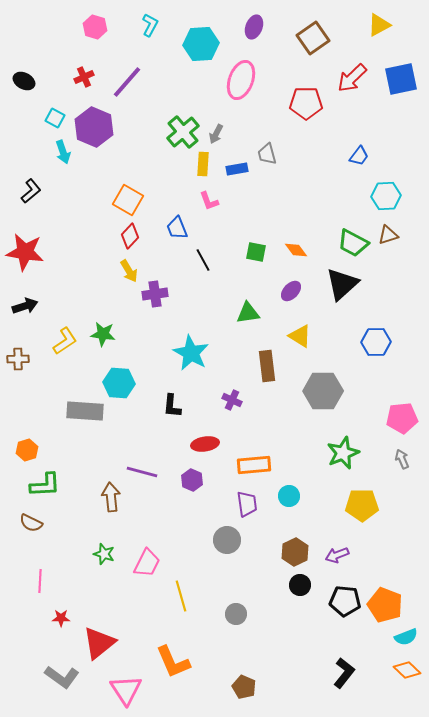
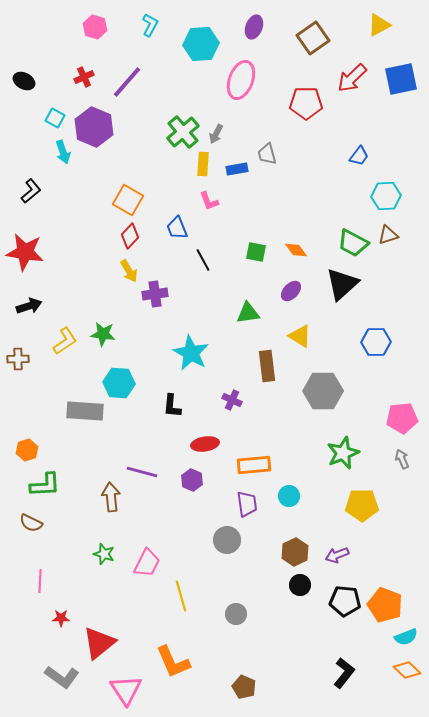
black arrow at (25, 306): moved 4 px right
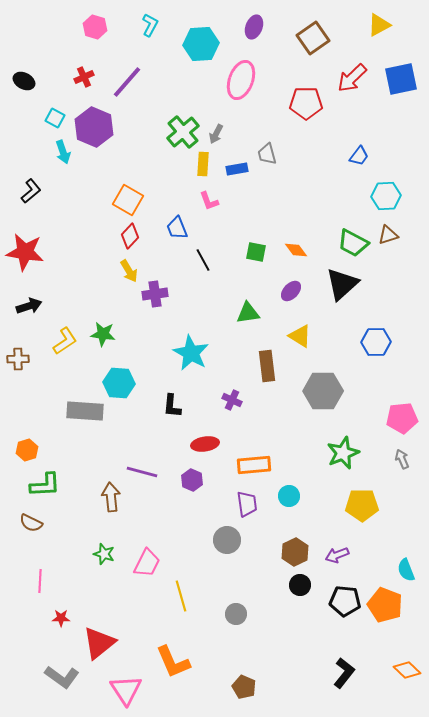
cyan semicircle at (406, 637): moved 67 px up; rotated 90 degrees clockwise
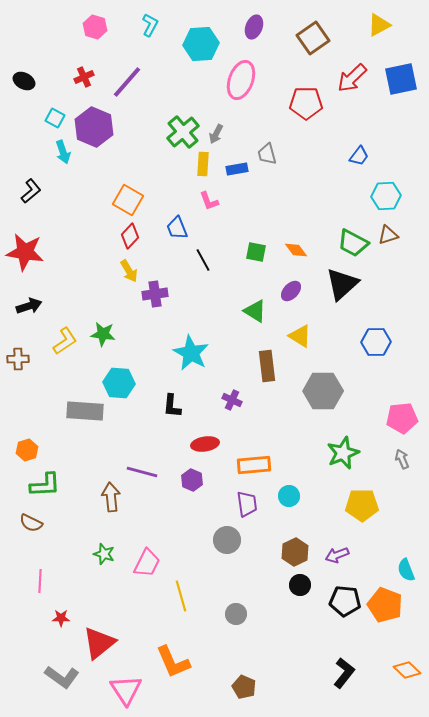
green triangle at (248, 313): moved 7 px right, 2 px up; rotated 40 degrees clockwise
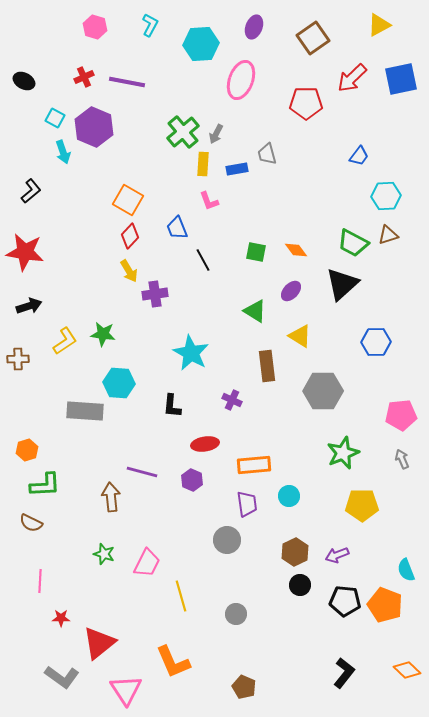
purple line at (127, 82): rotated 60 degrees clockwise
pink pentagon at (402, 418): moved 1 px left, 3 px up
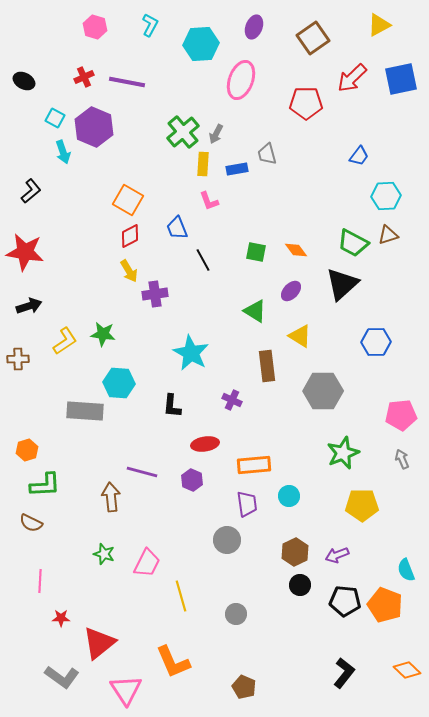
red diamond at (130, 236): rotated 20 degrees clockwise
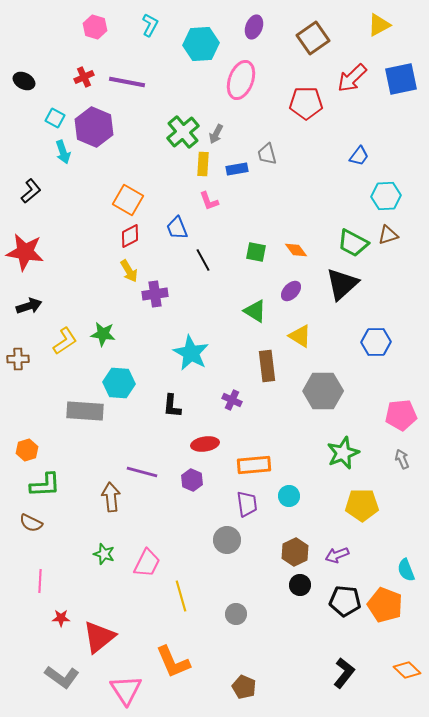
red triangle at (99, 643): moved 6 px up
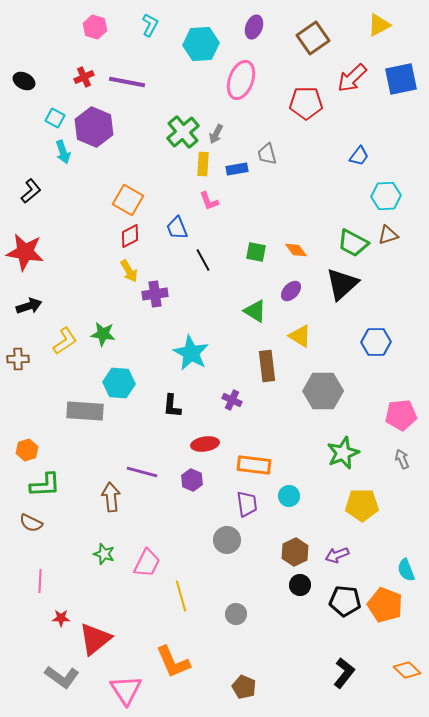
orange rectangle at (254, 465): rotated 12 degrees clockwise
red triangle at (99, 637): moved 4 px left, 2 px down
